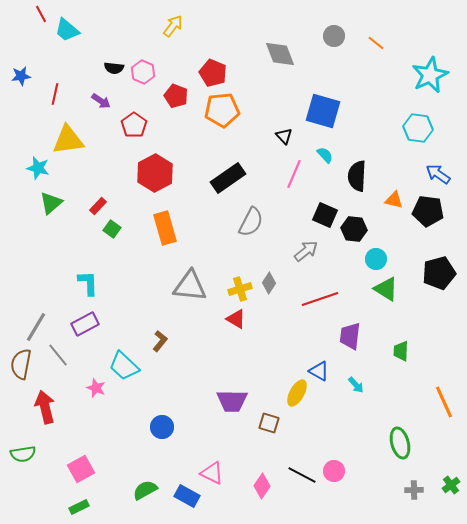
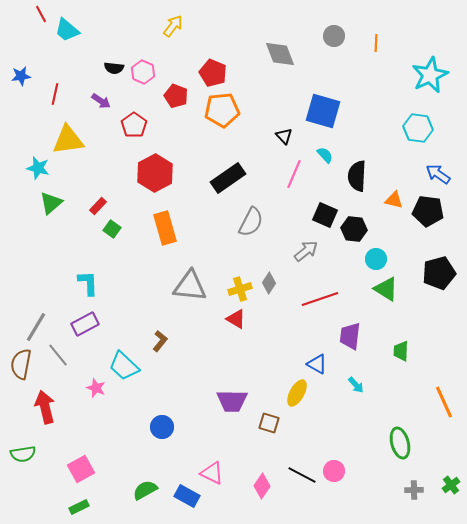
orange line at (376, 43): rotated 54 degrees clockwise
blue triangle at (319, 371): moved 2 px left, 7 px up
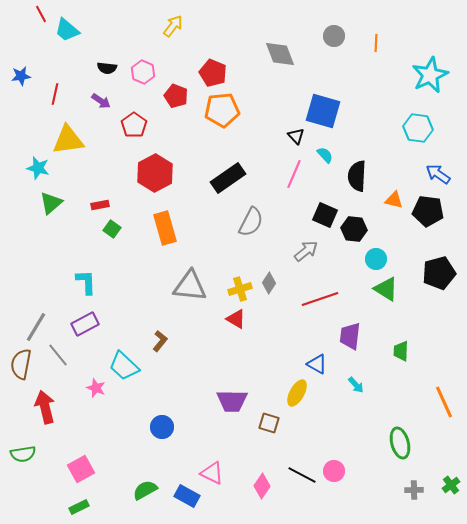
black semicircle at (114, 68): moved 7 px left
black triangle at (284, 136): moved 12 px right
red rectangle at (98, 206): moved 2 px right, 1 px up; rotated 36 degrees clockwise
cyan L-shape at (88, 283): moved 2 px left, 1 px up
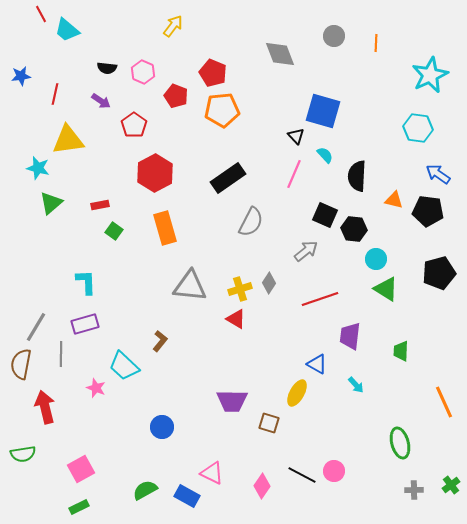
green square at (112, 229): moved 2 px right, 2 px down
purple rectangle at (85, 324): rotated 12 degrees clockwise
gray line at (58, 355): moved 3 px right, 1 px up; rotated 40 degrees clockwise
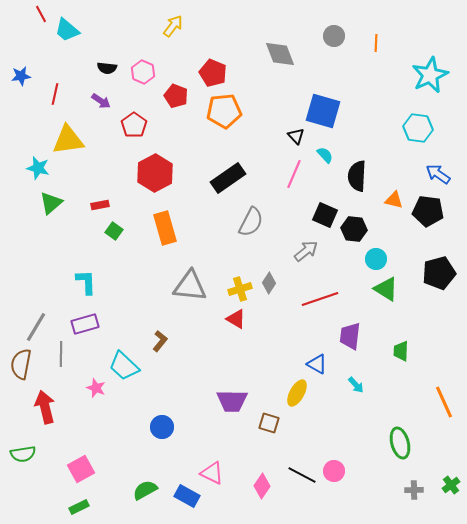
orange pentagon at (222, 110): moved 2 px right, 1 px down
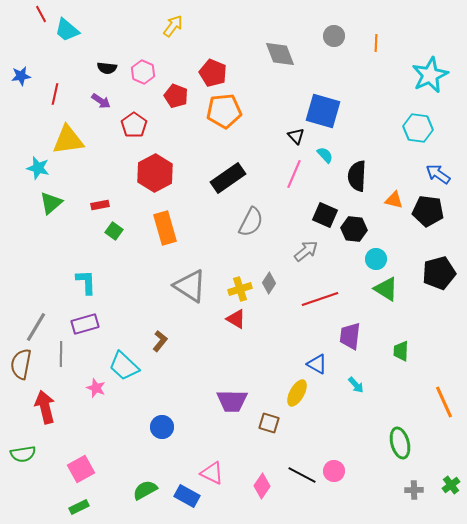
gray triangle at (190, 286): rotated 27 degrees clockwise
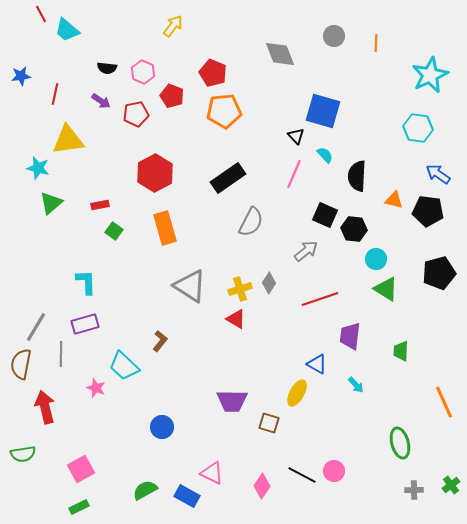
red pentagon at (176, 96): moved 4 px left
red pentagon at (134, 125): moved 2 px right, 11 px up; rotated 25 degrees clockwise
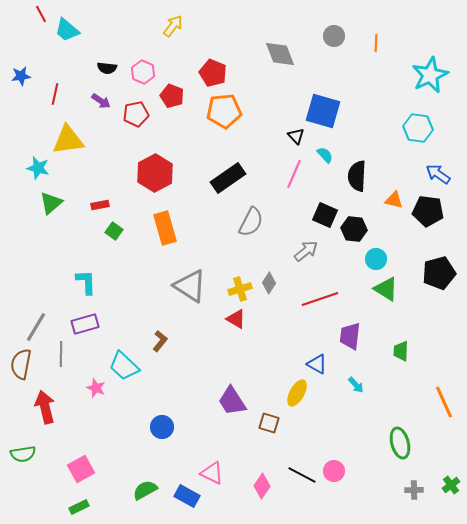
purple trapezoid at (232, 401): rotated 56 degrees clockwise
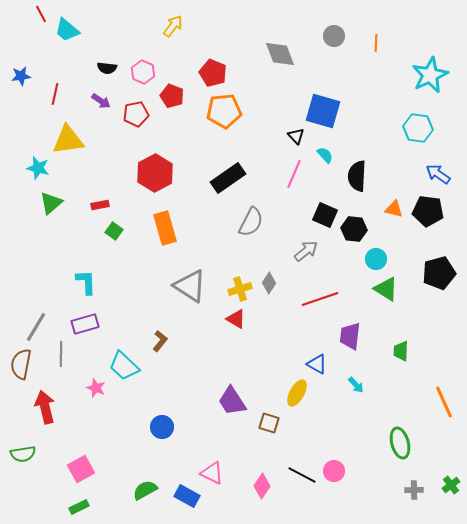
orange triangle at (394, 200): moved 9 px down
